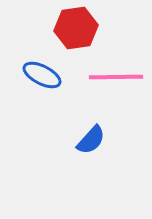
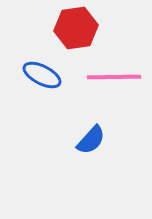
pink line: moved 2 px left
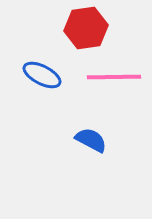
red hexagon: moved 10 px right
blue semicircle: rotated 104 degrees counterclockwise
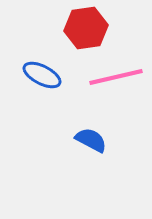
pink line: moved 2 px right; rotated 12 degrees counterclockwise
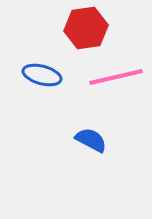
blue ellipse: rotated 12 degrees counterclockwise
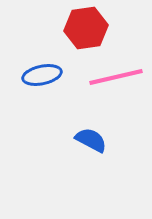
blue ellipse: rotated 27 degrees counterclockwise
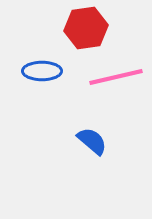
blue ellipse: moved 4 px up; rotated 12 degrees clockwise
blue semicircle: moved 1 px right, 1 px down; rotated 12 degrees clockwise
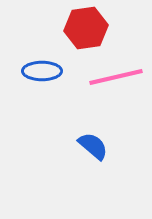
blue semicircle: moved 1 px right, 5 px down
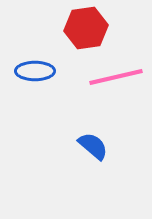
blue ellipse: moved 7 px left
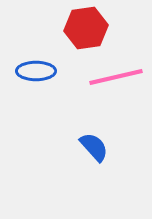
blue ellipse: moved 1 px right
blue semicircle: moved 1 px right, 1 px down; rotated 8 degrees clockwise
